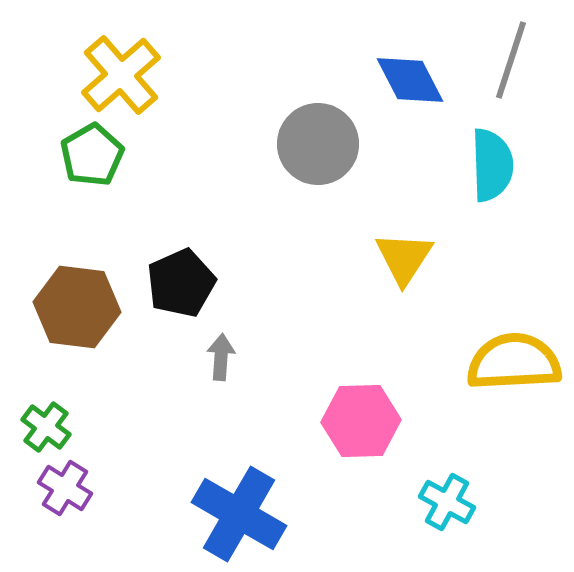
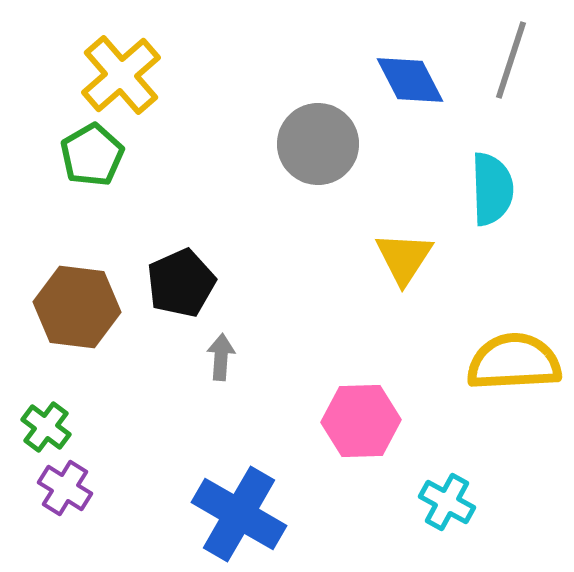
cyan semicircle: moved 24 px down
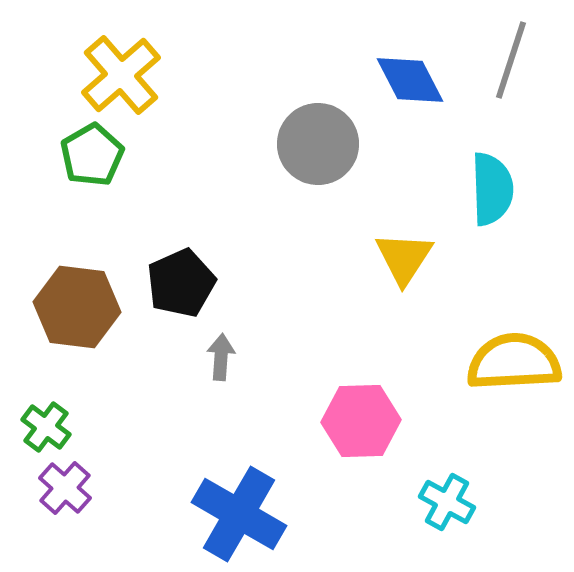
purple cross: rotated 10 degrees clockwise
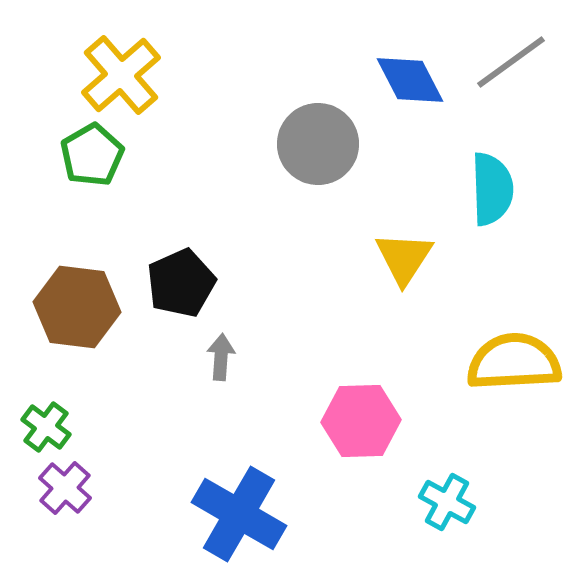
gray line: moved 2 px down; rotated 36 degrees clockwise
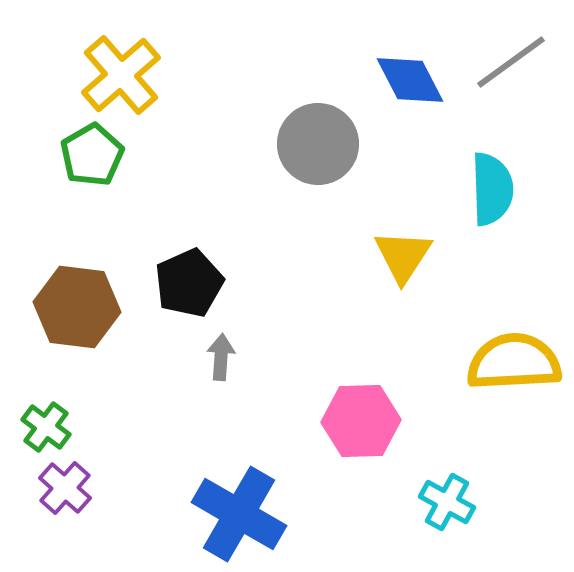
yellow triangle: moved 1 px left, 2 px up
black pentagon: moved 8 px right
